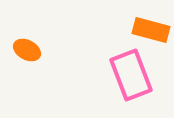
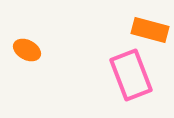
orange rectangle: moved 1 px left
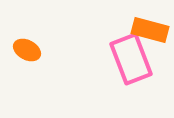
pink rectangle: moved 16 px up
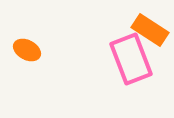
orange rectangle: rotated 18 degrees clockwise
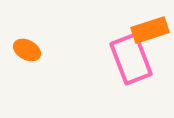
orange rectangle: rotated 51 degrees counterclockwise
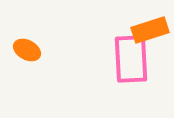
pink rectangle: rotated 18 degrees clockwise
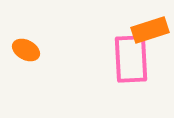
orange ellipse: moved 1 px left
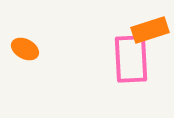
orange ellipse: moved 1 px left, 1 px up
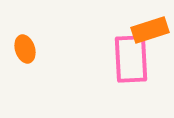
orange ellipse: rotated 44 degrees clockwise
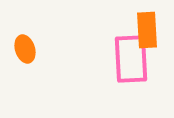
orange rectangle: moved 3 px left; rotated 75 degrees counterclockwise
